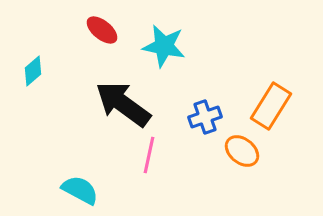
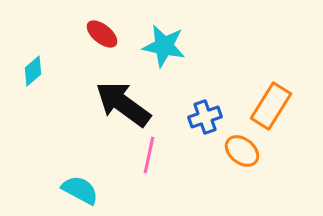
red ellipse: moved 4 px down
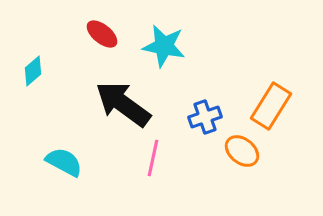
pink line: moved 4 px right, 3 px down
cyan semicircle: moved 16 px left, 28 px up
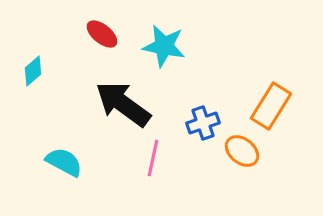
blue cross: moved 2 px left, 6 px down
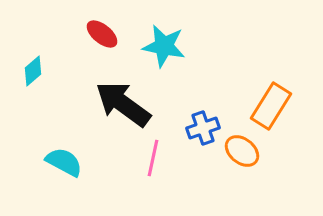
blue cross: moved 5 px down
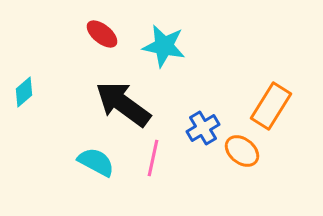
cyan diamond: moved 9 px left, 21 px down
blue cross: rotated 12 degrees counterclockwise
cyan semicircle: moved 32 px right
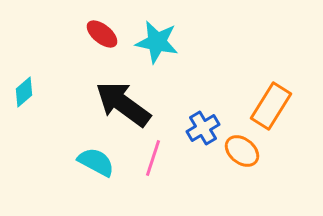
cyan star: moved 7 px left, 4 px up
pink line: rotated 6 degrees clockwise
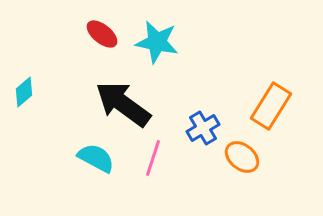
orange ellipse: moved 6 px down
cyan semicircle: moved 4 px up
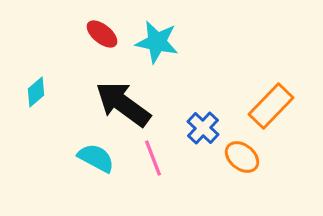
cyan diamond: moved 12 px right
orange rectangle: rotated 12 degrees clockwise
blue cross: rotated 16 degrees counterclockwise
pink line: rotated 39 degrees counterclockwise
